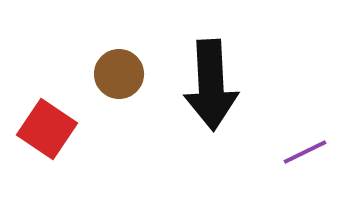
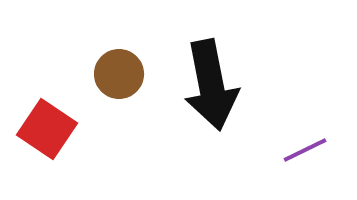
black arrow: rotated 8 degrees counterclockwise
purple line: moved 2 px up
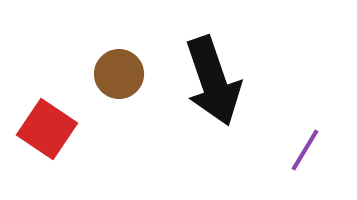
black arrow: moved 2 px right, 4 px up; rotated 8 degrees counterclockwise
purple line: rotated 33 degrees counterclockwise
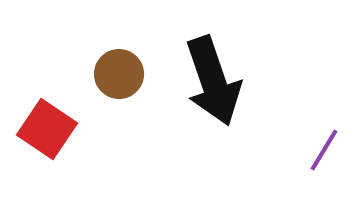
purple line: moved 19 px right
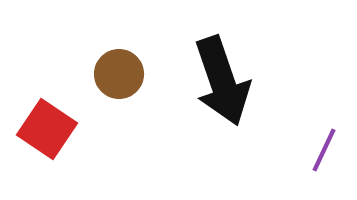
black arrow: moved 9 px right
purple line: rotated 6 degrees counterclockwise
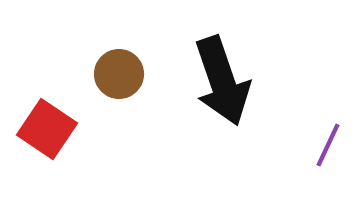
purple line: moved 4 px right, 5 px up
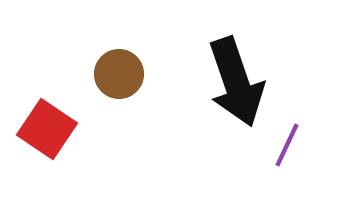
black arrow: moved 14 px right, 1 px down
purple line: moved 41 px left
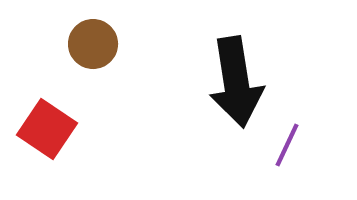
brown circle: moved 26 px left, 30 px up
black arrow: rotated 10 degrees clockwise
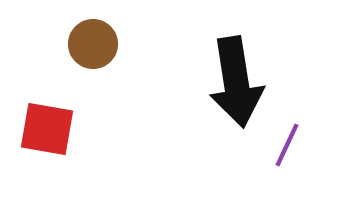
red square: rotated 24 degrees counterclockwise
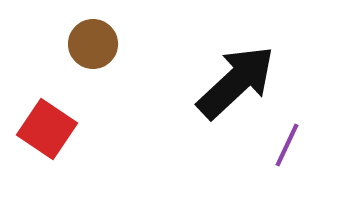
black arrow: rotated 124 degrees counterclockwise
red square: rotated 24 degrees clockwise
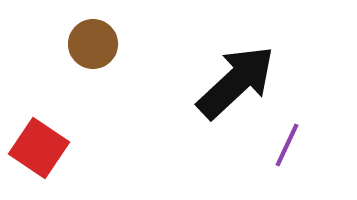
red square: moved 8 px left, 19 px down
